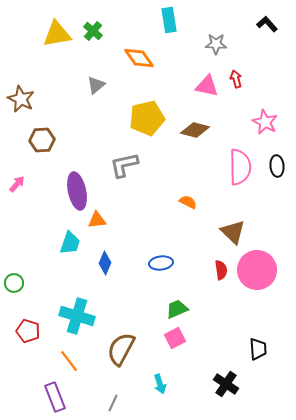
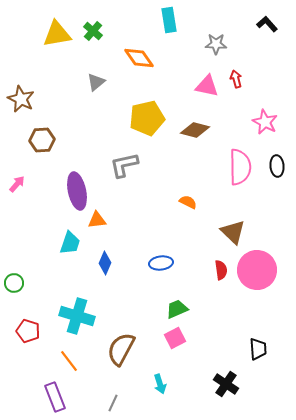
gray triangle: moved 3 px up
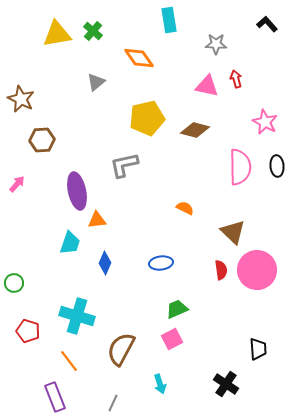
orange semicircle: moved 3 px left, 6 px down
pink square: moved 3 px left, 1 px down
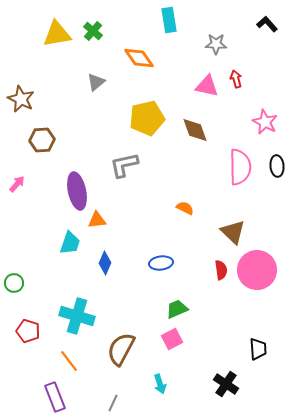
brown diamond: rotated 56 degrees clockwise
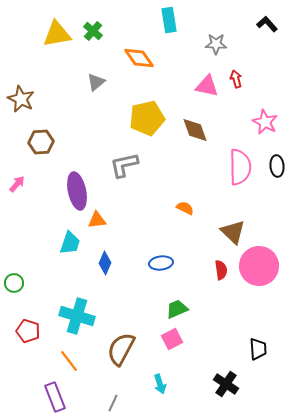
brown hexagon: moved 1 px left, 2 px down
pink circle: moved 2 px right, 4 px up
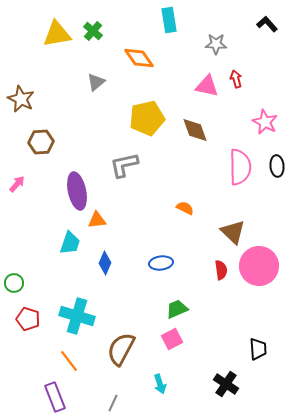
red pentagon: moved 12 px up
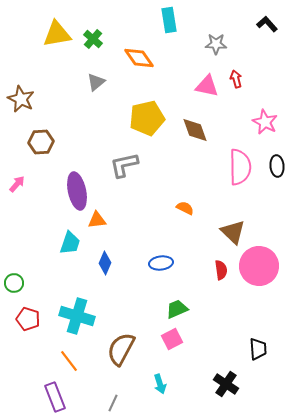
green cross: moved 8 px down
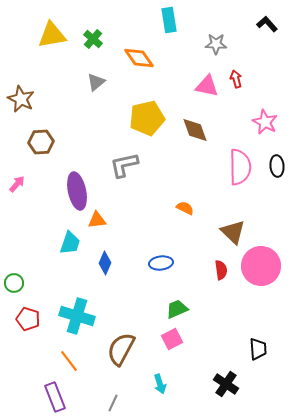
yellow triangle: moved 5 px left, 1 px down
pink circle: moved 2 px right
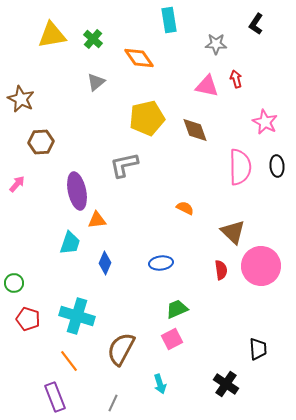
black L-shape: moved 11 px left; rotated 105 degrees counterclockwise
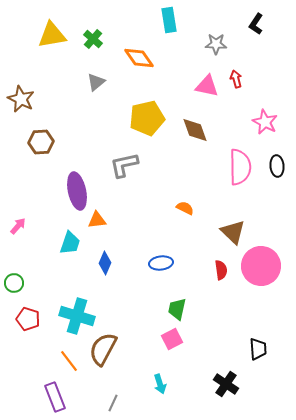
pink arrow: moved 1 px right, 42 px down
green trapezoid: rotated 55 degrees counterclockwise
brown semicircle: moved 18 px left
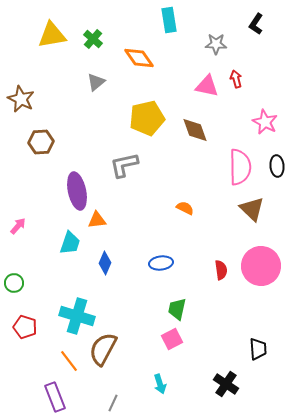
brown triangle: moved 19 px right, 23 px up
red pentagon: moved 3 px left, 8 px down
